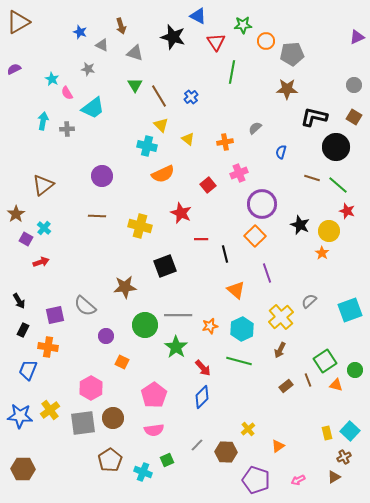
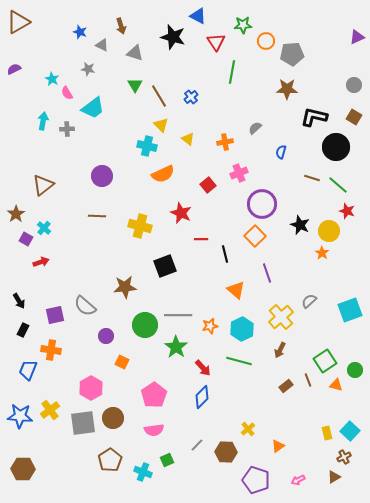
orange cross at (48, 347): moved 3 px right, 3 px down
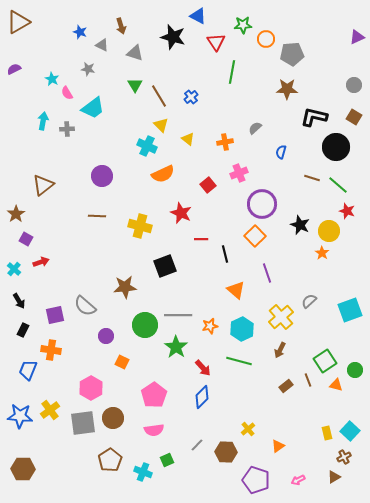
orange circle at (266, 41): moved 2 px up
cyan cross at (147, 146): rotated 12 degrees clockwise
cyan cross at (44, 228): moved 30 px left, 41 px down
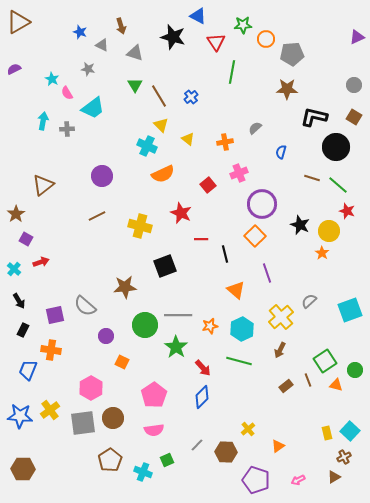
brown line at (97, 216): rotated 30 degrees counterclockwise
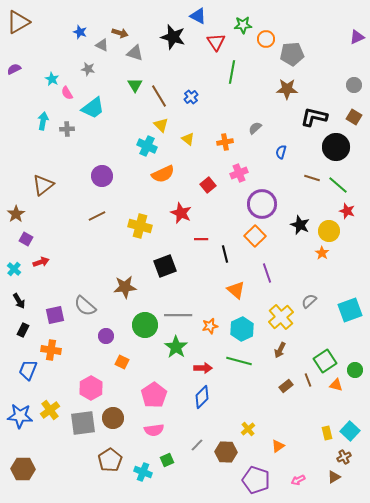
brown arrow at (121, 26): moved 1 px left, 7 px down; rotated 56 degrees counterclockwise
red arrow at (203, 368): rotated 48 degrees counterclockwise
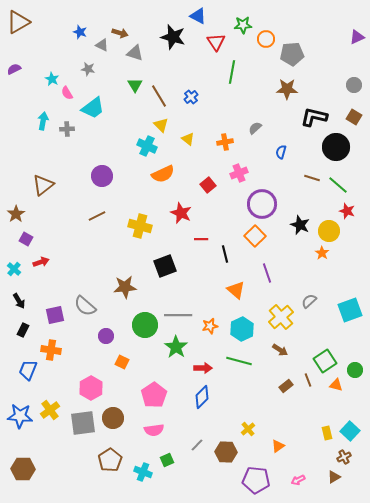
brown arrow at (280, 350): rotated 84 degrees counterclockwise
purple pentagon at (256, 480): rotated 12 degrees counterclockwise
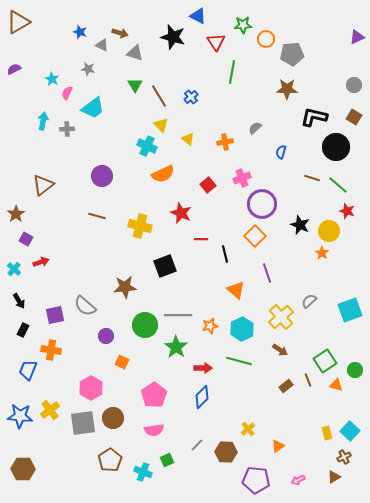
pink semicircle at (67, 93): rotated 56 degrees clockwise
pink cross at (239, 173): moved 3 px right, 5 px down
brown line at (97, 216): rotated 42 degrees clockwise
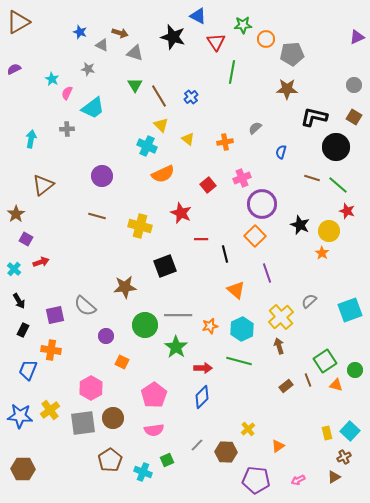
cyan arrow at (43, 121): moved 12 px left, 18 px down
brown arrow at (280, 350): moved 1 px left, 4 px up; rotated 140 degrees counterclockwise
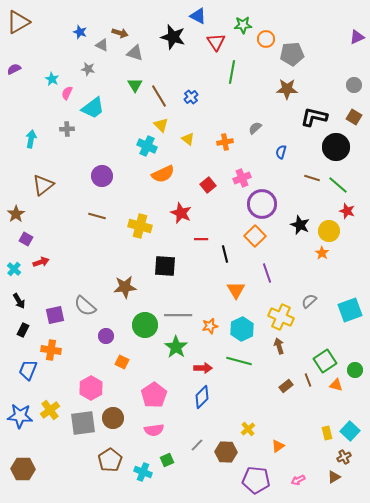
black square at (165, 266): rotated 25 degrees clockwise
orange triangle at (236, 290): rotated 18 degrees clockwise
yellow cross at (281, 317): rotated 25 degrees counterclockwise
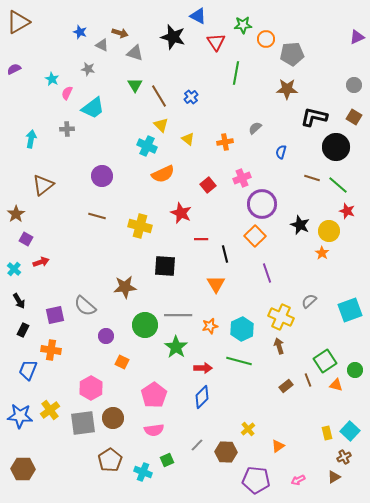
green line at (232, 72): moved 4 px right, 1 px down
orange triangle at (236, 290): moved 20 px left, 6 px up
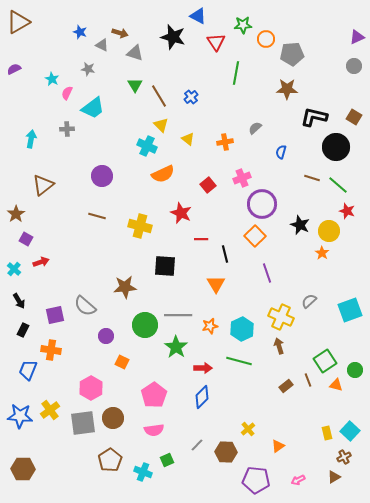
gray circle at (354, 85): moved 19 px up
